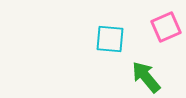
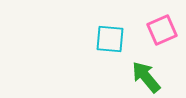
pink square: moved 4 px left, 3 px down
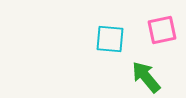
pink square: rotated 12 degrees clockwise
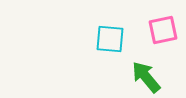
pink square: moved 1 px right
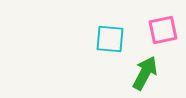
green arrow: moved 1 px left, 4 px up; rotated 68 degrees clockwise
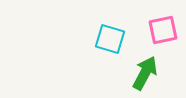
cyan square: rotated 12 degrees clockwise
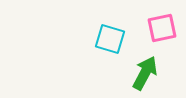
pink square: moved 1 px left, 2 px up
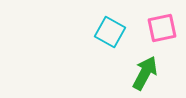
cyan square: moved 7 px up; rotated 12 degrees clockwise
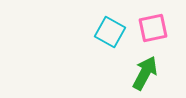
pink square: moved 9 px left
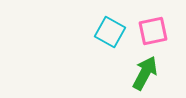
pink square: moved 3 px down
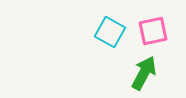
green arrow: moved 1 px left
